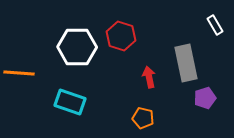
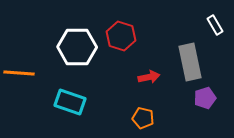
gray rectangle: moved 4 px right, 1 px up
red arrow: rotated 90 degrees clockwise
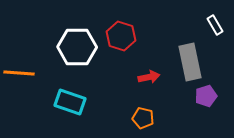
purple pentagon: moved 1 px right, 2 px up
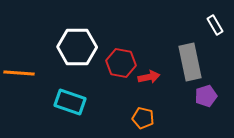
red hexagon: moved 27 px down; rotated 8 degrees counterclockwise
